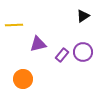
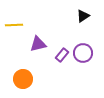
purple circle: moved 1 px down
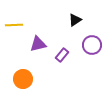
black triangle: moved 8 px left, 4 px down
purple circle: moved 9 px right, 8 px up
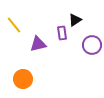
yellow line: rotated 54 degrees clockwise
purple rectangle: moved 22 px up; rotated 48 degrees counterclockwise
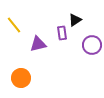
orange circle: moved 2 px left, 1 px up
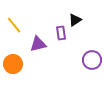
purple rectangle: moved 1 px left
purple circle: moved 15 px down
orange circle: moved 8 px left, 14 px up
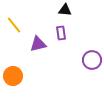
black triangle: moved 10 px left, 10 px up; rotated 40 degrees clockwise
orange circle: moved 12 px down
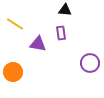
yellow line: moved 1 px right, 1 px up; rotated 18 degrees counterclockwise
purple triangle: rotated 24 degrees clockwise
purple circle: moved 2 px left, 3 px down
orange circle: moved 4 px up
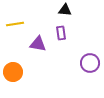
yellow line: rotated 42 degrees counterclockwise
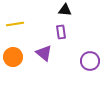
purple rectangle: moved 1 px up
purple triangle: moved 6 px right, 9 px down; rotated 30 degrees clockwise
purple circle: moved 2 px up
orange circle: moved 15 px up
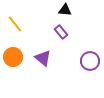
yellow line: rotated 60 degrees clockwise
purple rectangle: rotated 32 degrees counterclockwise
purple triangle: moved 1 px left, 5 px down
